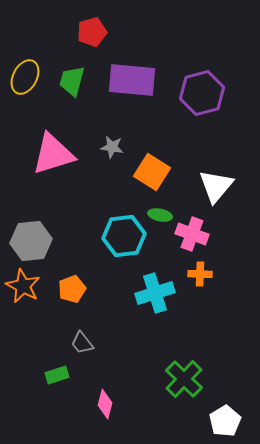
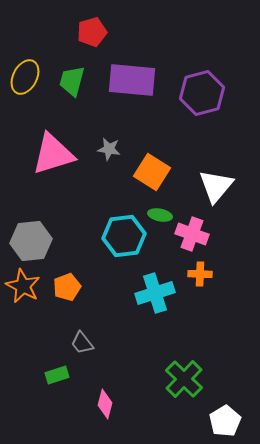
gray star: moved 3 px left, 2 px down
orange pentagon: moved 5 px left, 2 px up
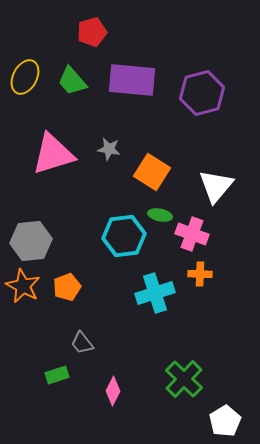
green trapezoid: rotated 56 degrees counterclockwise
pink diamond: moved 8 px right, 13 px up; rotated 12 degrees clockwise
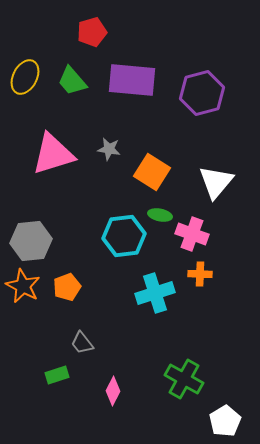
white triangle: moved 4 px up
green cross: rotated 15 degrees counterclockwise
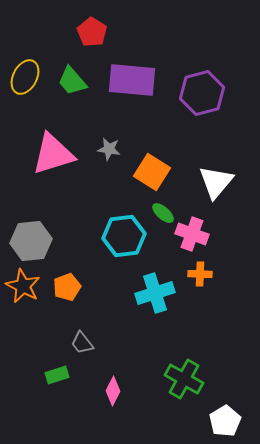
red pentagon: rotated 24 degrees counterclockwise
green ellipse: moved 3 px right, 2 px up; rotated 30 degrees clockwise
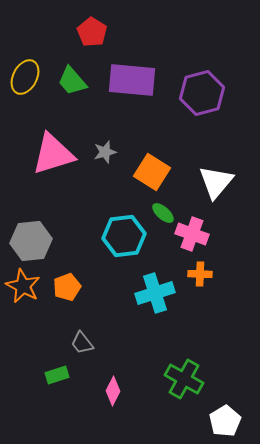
gray star: moved 4 px left, 3 px down; rotated 25 degrees counterclockwise
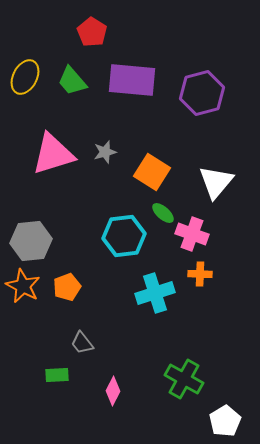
green rectangle: rotated 15 degrees clockwise
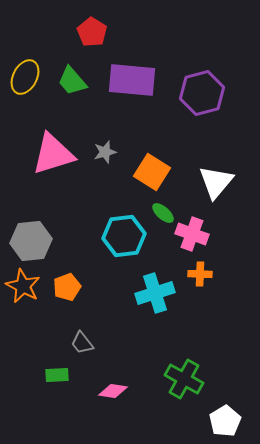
pink diamond: rotated 72 degrees clockwise
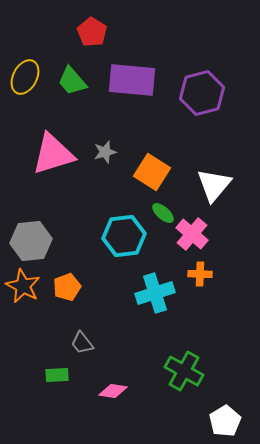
white triangle: moved 2 px left, 3 px down
pink cross: rotated 20 degrees clockwise
green cross: moved 8 px up
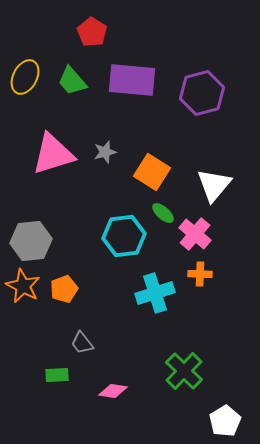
pink cross: moved 3 px right
orange pentagon: moved 3 px left, 2 px down
green cross: rotated 15 degrees clockwise
